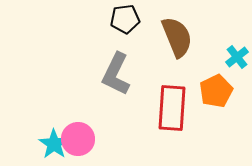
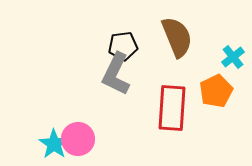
black pentagon: moved 2 px left, 27 px down
cyan cross: moved 4 px left
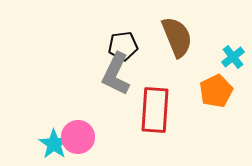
red rectangle: moved 17 px left, 2 px down
pink circle: moved 2 px up
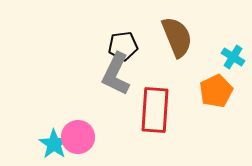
cyan cross: rotated 20 degrees counterclockwise
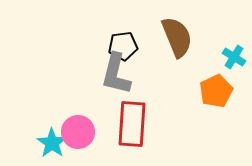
cyan cross: moved 1 px right
gray L-shape: rotated 12 degrees counterclockwise
red rectangle: moved 23 px left, 14 px down
pink circle: moved 5 px up
cyan star: moved 2 px left, 1 px up
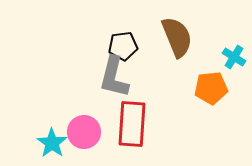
gray L-shape: moved 2 px left, 3 px down
orange pentagon: moved 5 px left, 3 px up; rotated 20 degrees clockwise
pink circle: moved 6 px right
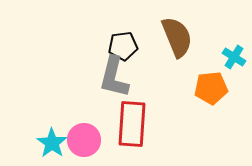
pink circle: moved 8 px down
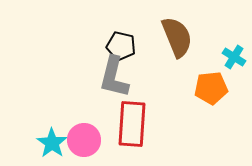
black pentagon: moved 2 px left; rotated 20 degrees clockwise
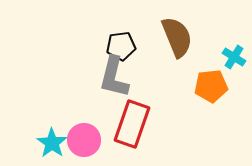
black pentagon: rotated 20 degrees counterclockwise
orange pentagon: moved 2 px up
red rectangle: rotated 15 degrees clockwise
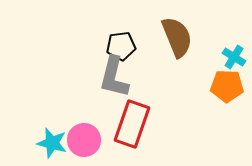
orange pentagon: moved 16 px right; rotated 8 degrees clockwise
cyan star: rotated 20 degrees counterclockwise
